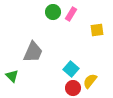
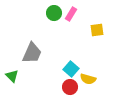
green circle: moved 1 px right, 1 px down
gray trapezoid: moved 1 px left, 1 px down
yellow semicircle: moved 2 px left, 2 px up; rotated 112 degrees counterclockwise
red circle: moved 3 px left, 1 px up
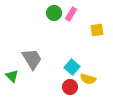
gray trapezoid: moved 6 px down; rotated 55 degrees counterclockwise
cyan square: moved 1 px right, 2 px up
